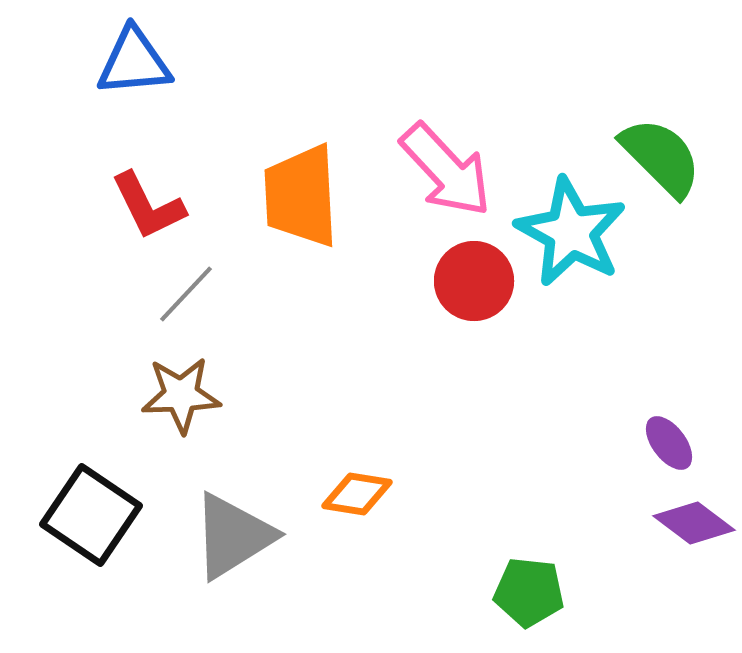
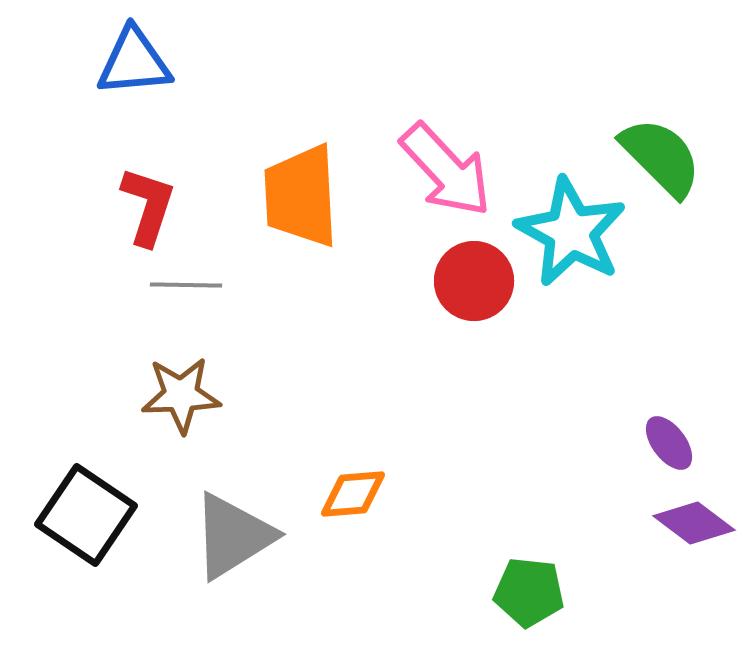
red L-shape: rotated 136 degrees counterclockwise
gray line: moved 9 px up; rotated 48 degrees clockwise
orange diamond: moved 4 px left; rotated 14 degrees counterclockwise
black square: moved 5 px left
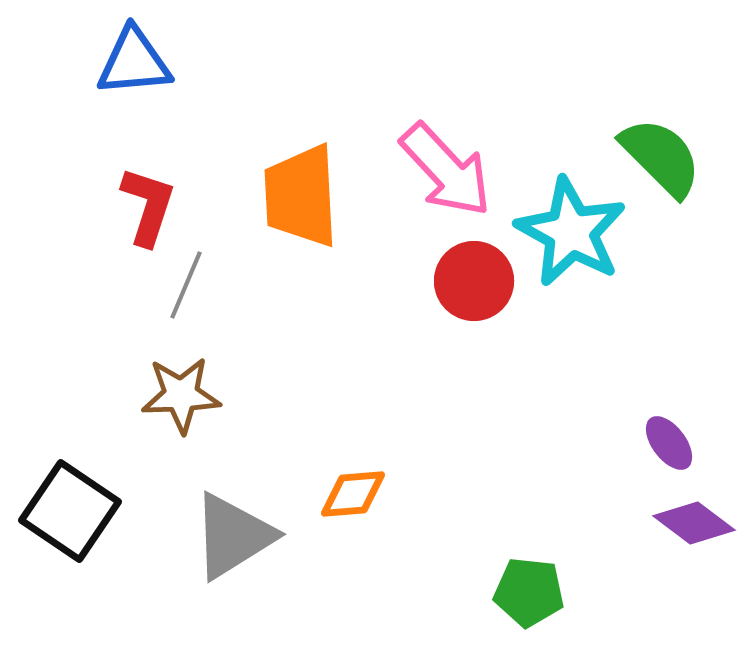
gray line: rotated 68 degrees counterclockwise
black square: moved 16 px left, 4 px up
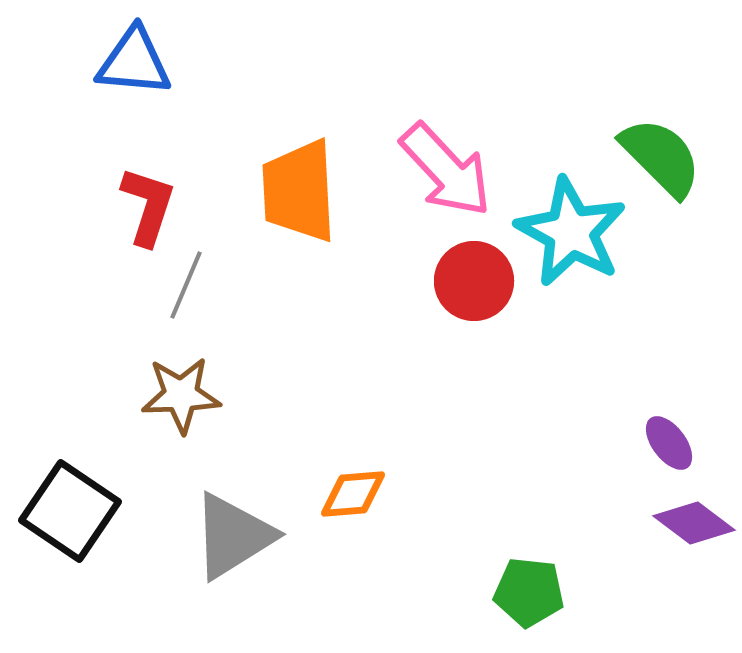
blue triangle: rotated 10 degrees clockwise
orange trapezoid: moved 2 px left, 5 px up
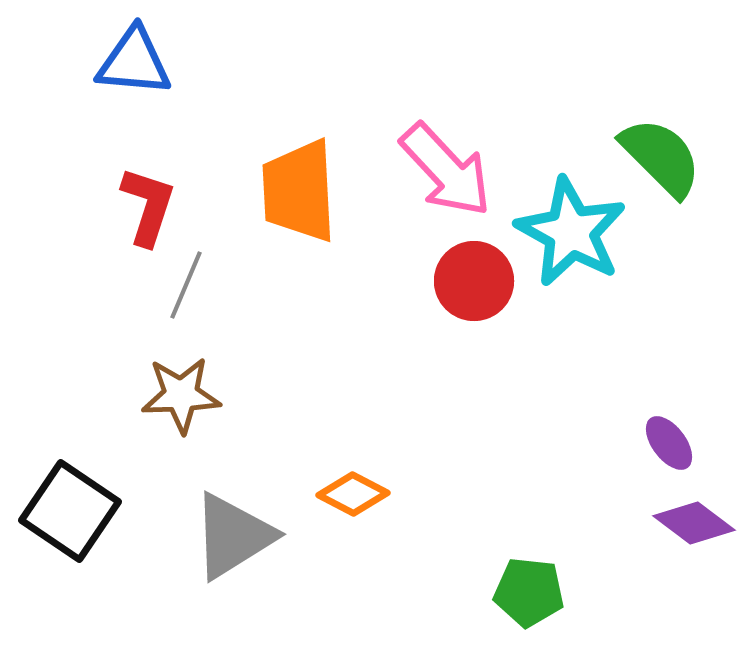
orange diamond: rotated 32 degrees clockwise
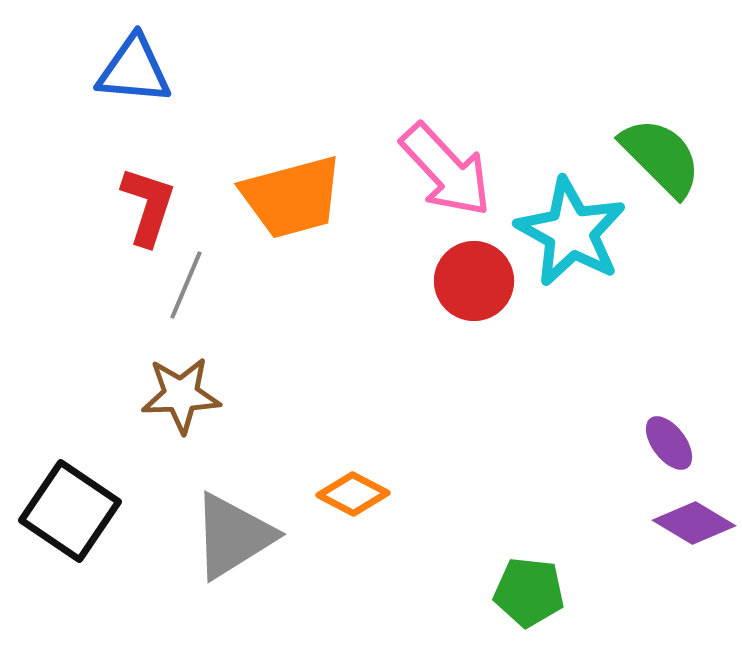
blue triangle: moved 8 px down
orange trapezoid: moved 7 px left, 6 px down; rotated 102 degrees counterclockwise
purple diamond: rotated 6 degrees counterclockwise
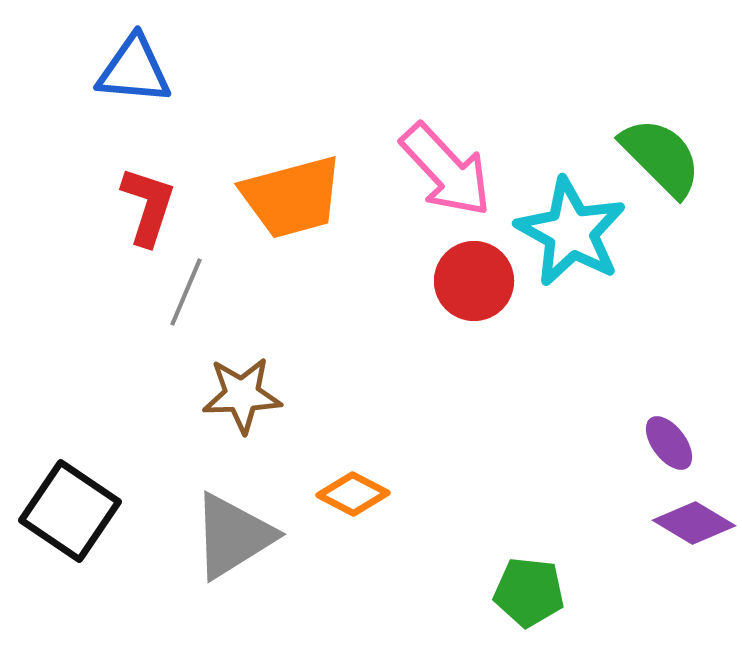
gray line: moved 7 px down
brown star: moved 61 px right
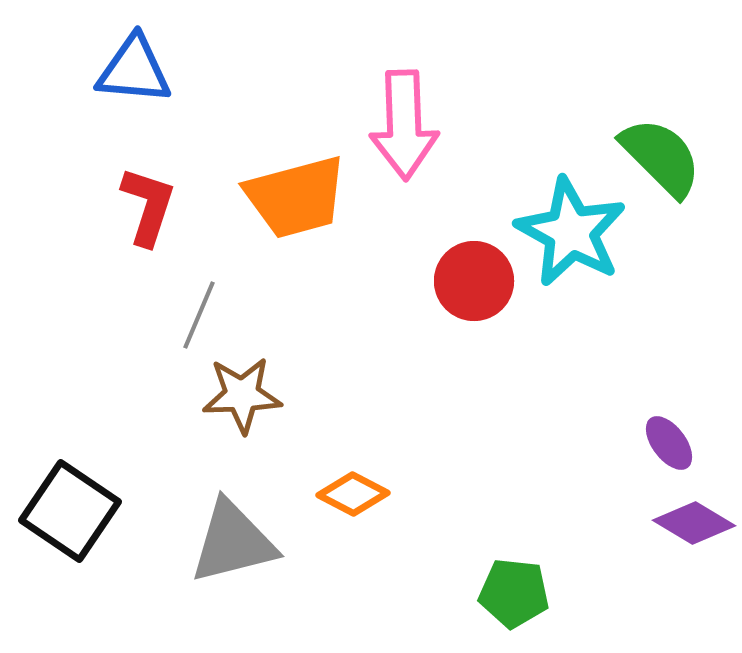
pink arrow: moved 42 px left, 45 px up; rotated 41 degrees clockwise
orange trapezoid: moved 4 px right
gray line: moved 13 px right, 23 px down
gray triangle: moved 6 px down; rotated 18 degrees clockwise
green pentagon: moved 15 px left, 1 px down
